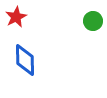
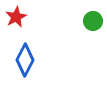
blue diamond: rotated 28 degrees clockwise
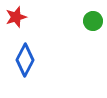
red star: rotated 10 degrees clockwise
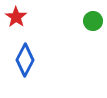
red star: rotated 20 degrees counterclockwise
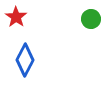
green circle: moved 2 px left, 2 px up
